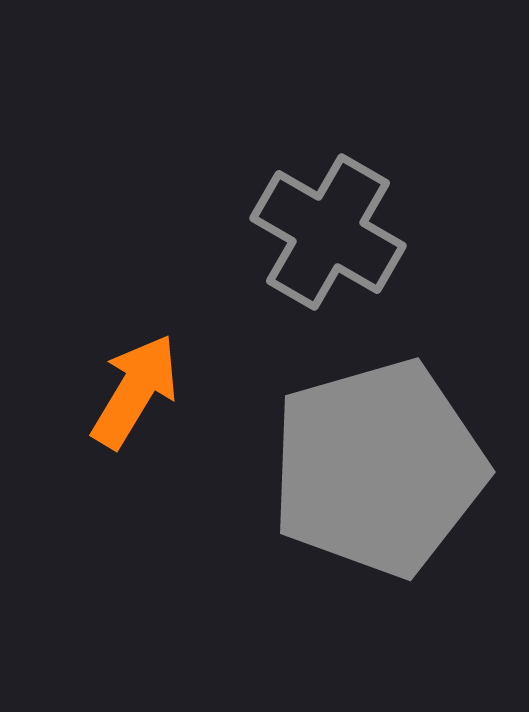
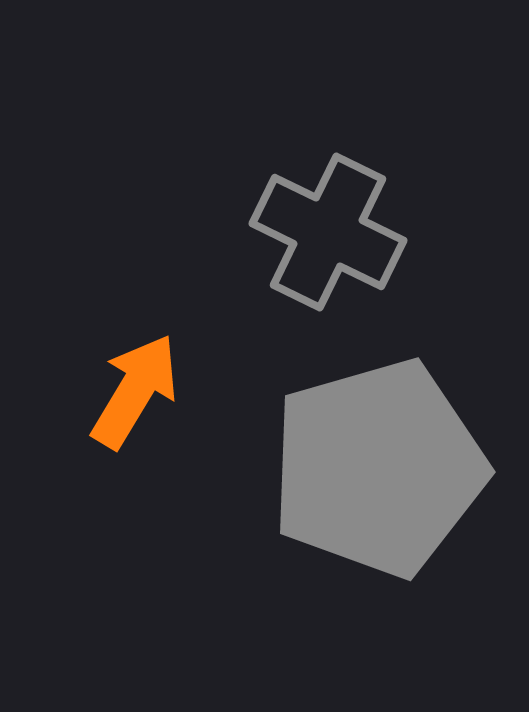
gray cross: rotated 4 degrees counterclockwise
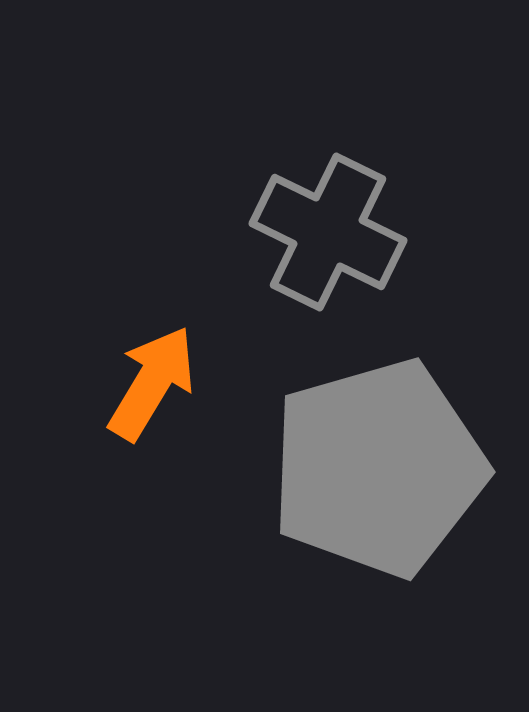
orange arrow: moved 17 px right, 8 px up
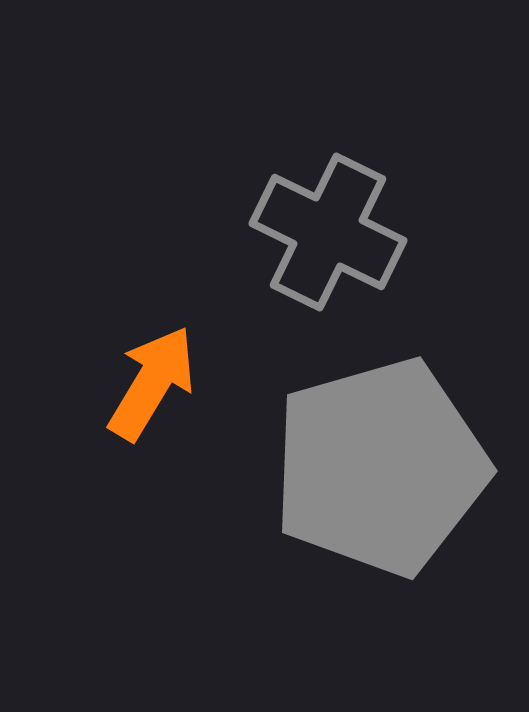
gray pentagon: moved 2 px right, 1 px up
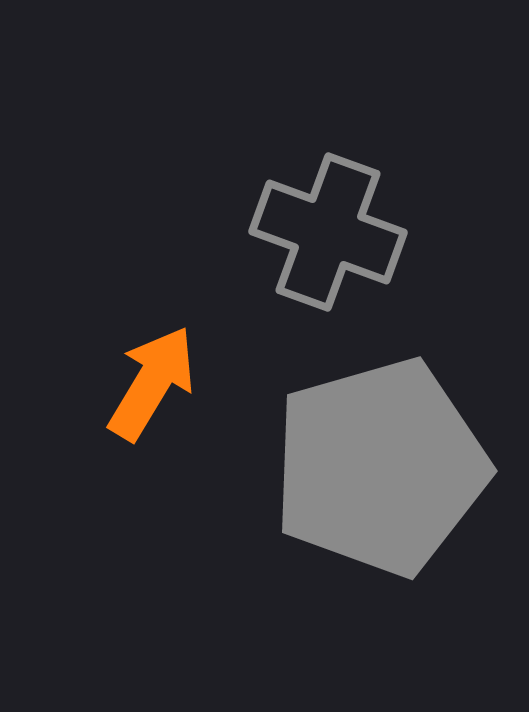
gray cross: rotated 6 degrees counterclockwise
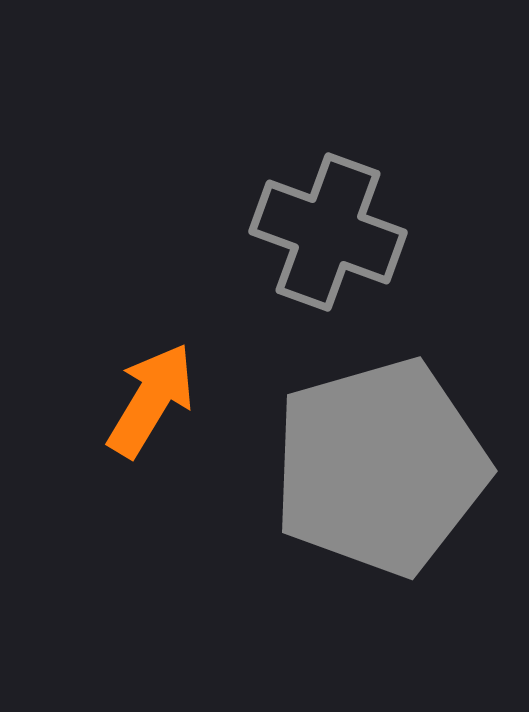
orange arrow: moved 1 px left, 17 px down
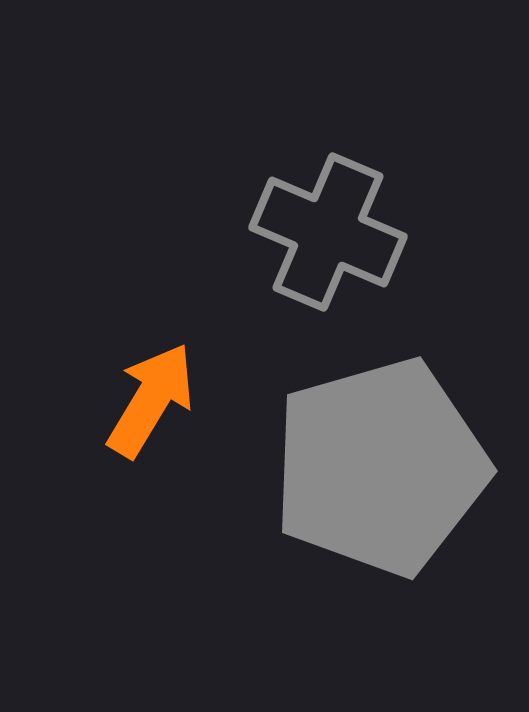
gray cross: rotated 3 degrees clockwise
